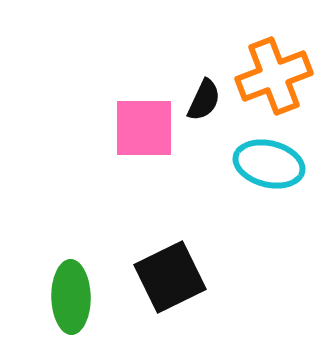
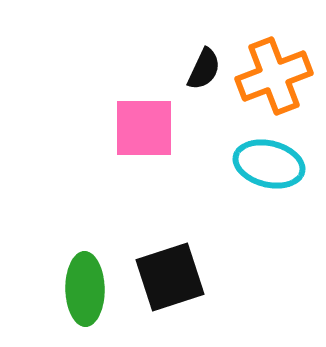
black semicircle: moved 31 px up
black square: rotated 8 degrees clockwise
green ellipse: moved 14 px right, 8 px up
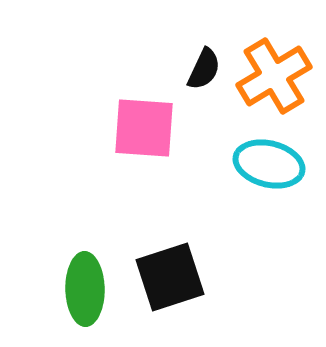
orange cross: rotated 10 degrees counterclockwise
pink square: rotated 4 degrees clockwise
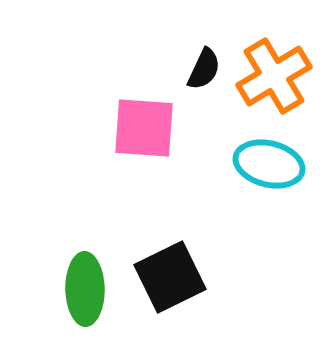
black square: rotated 8 degrees counterclockwise
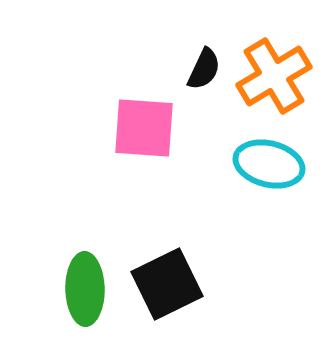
black square: moved 3 px left, 7 px down
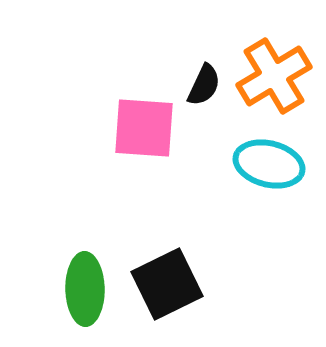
black semicircle: moved 16 px down
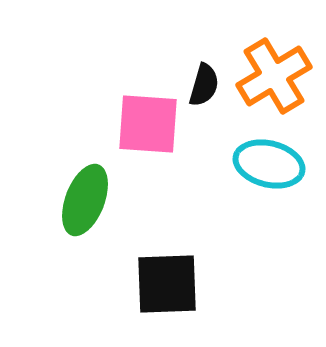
black semicircle: rotated 9 degrees counterclockwise
pink square: moved 4 px right, 4 px up
black square: rotated 24 degrees clockwise
green ellipse: moved 89 px up; rotated 22 degrees clockwise
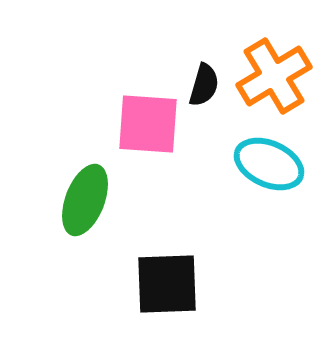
cyan ellipse: rotated 10 degrees clockwise
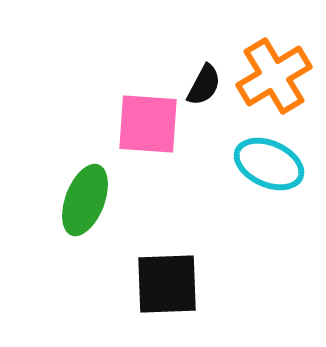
black semicircle: rotated 12 degrees clockwise
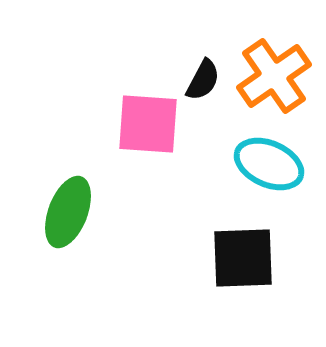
orange cross: rotated 4 degrees counterclockwise
black semicircle: moved 1 px left, 5 px up
green ellipse: moved 17 px left, 12 px down
black square: moved 76 px right, 26 px up
